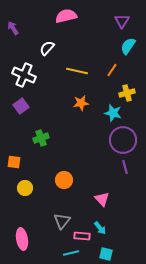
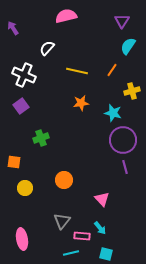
yellow cross: moved 5 px right, 2 px up
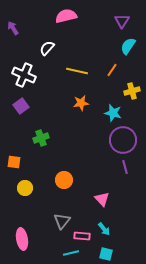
cyan arrow: moved 4 px right, 1 px down
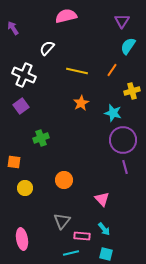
orange star: rotated 21 degrees counterclockwise
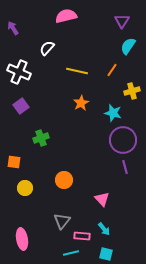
white cross: moved 5 px left, 3 px up
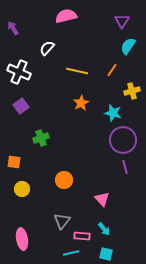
yellow circle: moved 3 px left, 1 px down
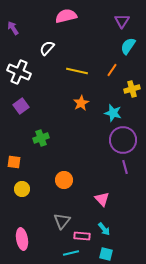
yellow cross: moved 2 px up
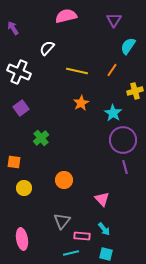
purple triangle: moved 8 px left, 1 px up
yellow cross: moved 3 px right, 2 px down
purple square: moved 2 px down
cyan star: rotated 18 degrees clockwise
green cross: rotated 21 degrees counterclockwise
yellow circle: moved 2 px right, 1 px up
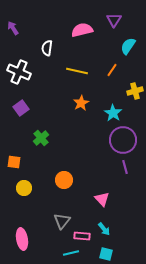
pink semicircle: moved 16 px right, 14 px down
white semicircle: rotated 35 degrees counterclockwise
